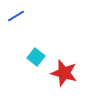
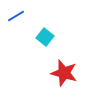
cyan square: moved 9 px right, 20 px up
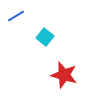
red star: moved 2 px down
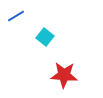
red star: rotated 12 degrees counterclockwise
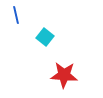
blue line: moved 1 px up; rotated 72 degrees counterclockwise
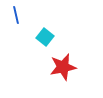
red star: moved 1 px left, 8 px up; rotated 16 degrees counterclockwise
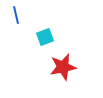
cyan square: rotated 30 degrees clockwise
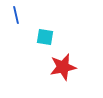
cyan square: rotated 30 degrees clockwise
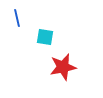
blue line: moved 1 px right, 3 px down
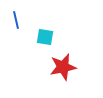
blue line: moved 1 px left, 2 px down
